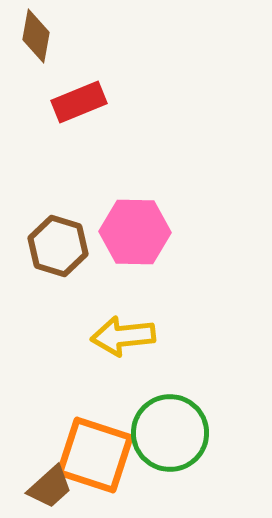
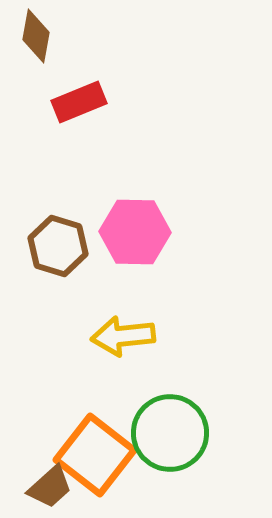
orange square: rotated 20 degrees clockwise
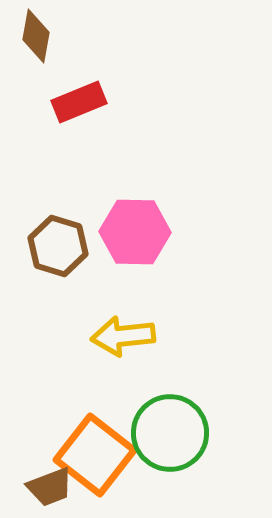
brown trapezoid: rotated 21 degrees clockwise
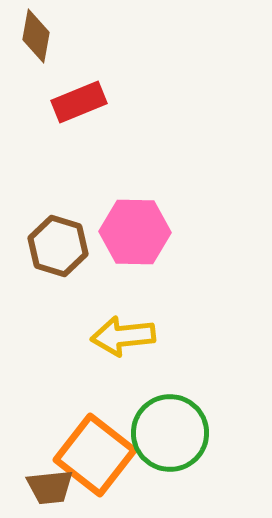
brown trapezoid: rotated 15 degrees clockwise
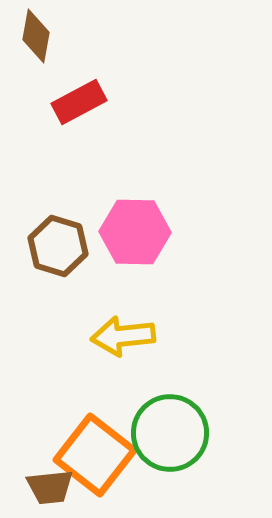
red rectangle: rotated 6 degrees counterclockwise
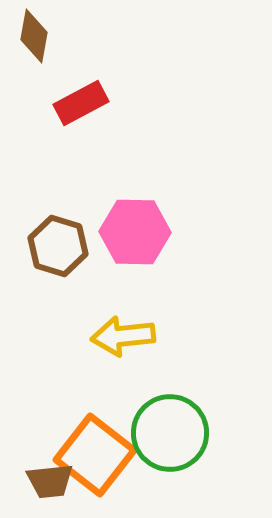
brown diamond: moved 2 px left
red rectangle: moved 2 px right, 1 px down
brown trapezoid: moved 6 px up
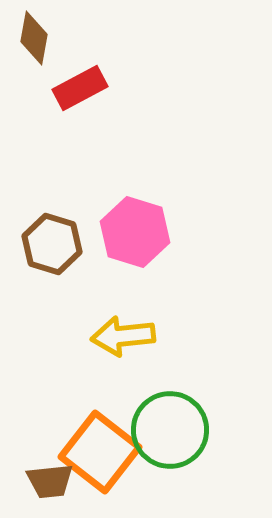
brown diamond: moved 2 px down
red rectangle: moved 1 px left, 15 px up
pink hexagon: rotated 16 degrees clockwise
brown hexagon: moved 6 px left, 2 px up
green circle: moved 3 px up
orange square: moved 5 px right, 3 px up
